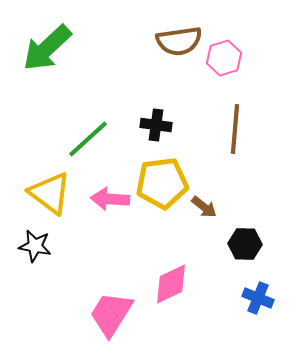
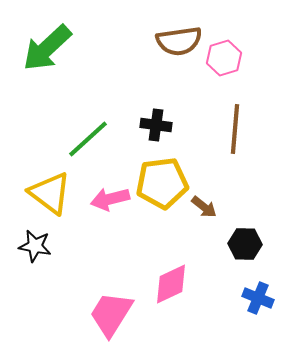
pink arrow: rotated 18 degrees counterclockwise
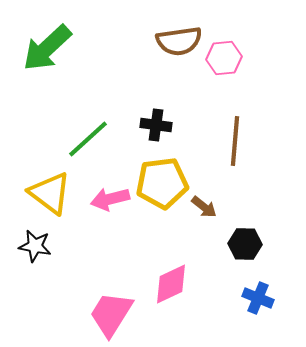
pink hexagon: rotated 12 degrees clockwise
brown line: moved 12 px down
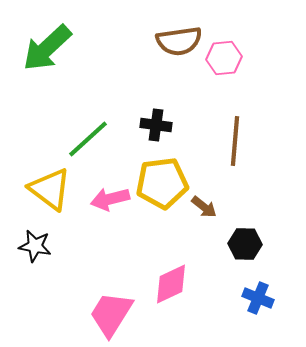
yellow triangle: moved 4 px up
